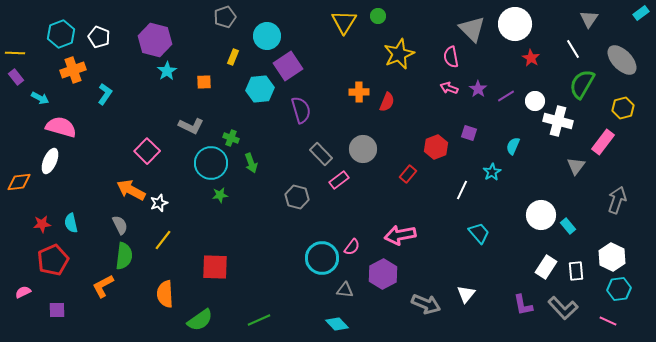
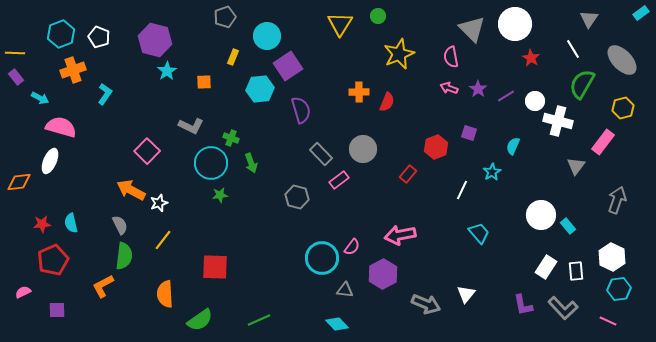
yellow triangle at (344, 22): moved 4 px left, 2 px down
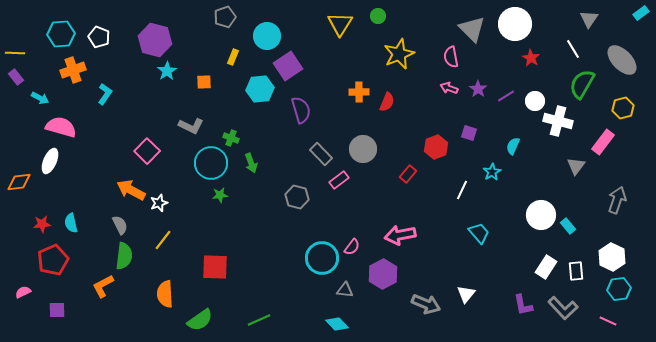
cyan hexagon at (61, 34): rotated 16 degrees clockwise
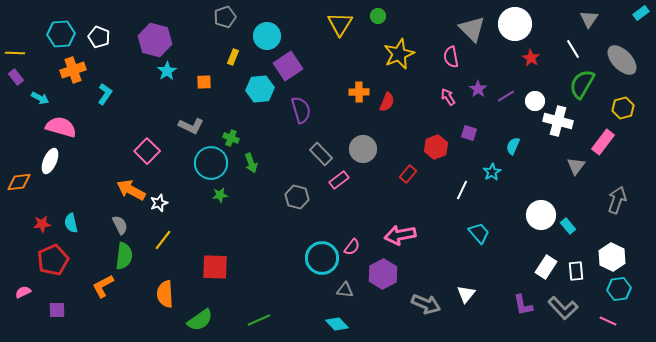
pink arrow at (449, 88): moved 1 px left, 9 px down; rotated 36 degrees clockwise
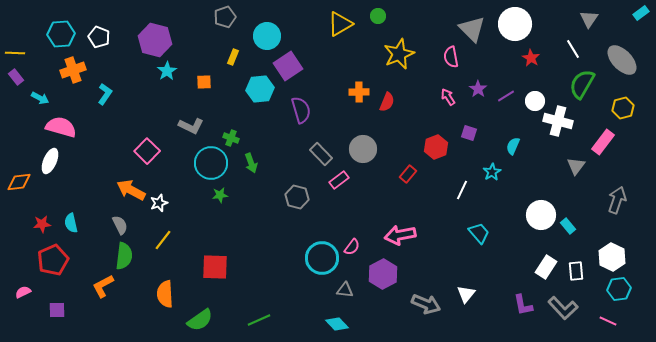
yellow triangle at (340, 24): rotated 28 degrees clockwise
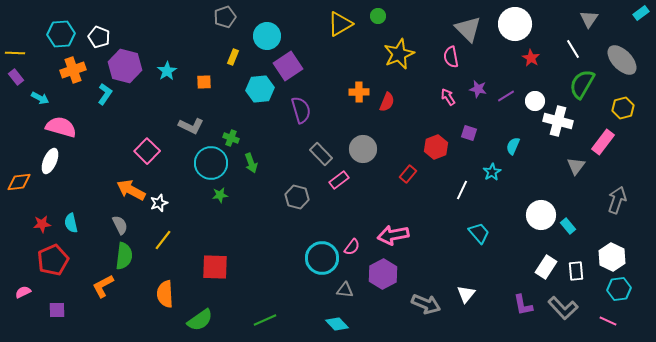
gray triangle at (472, 29): moved 4 px left
purple hexagon at (155, 40): moved 30 px left, 26 px down
purple star at (478, 89): rotated 24 degrees counterclockwise
pink arrow at (400, 235): moved 7 px left
green line at (259, 320): moved 6 px right
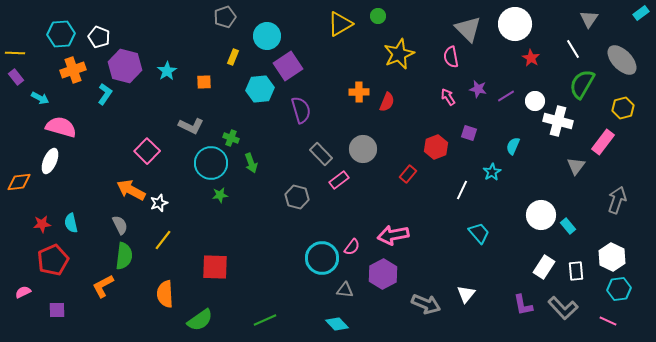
white rectangle at (546, 267): moved 2 px left
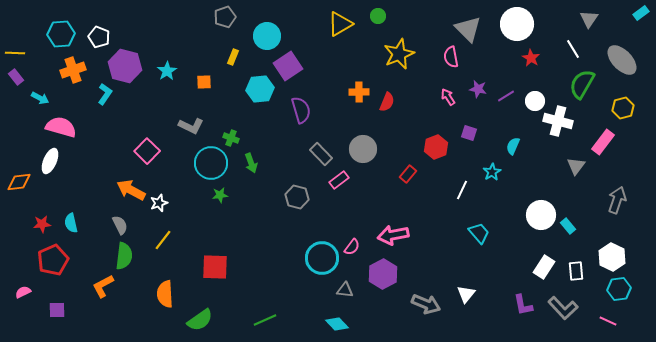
white circle at (515, 24): moved 2 px right
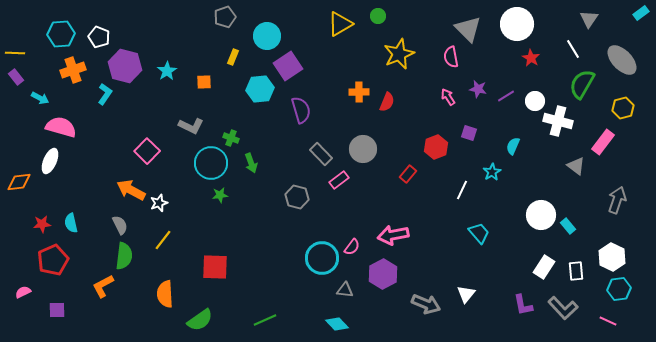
gray triangle at (576, 166): rotated 30 degrees counterclockwise
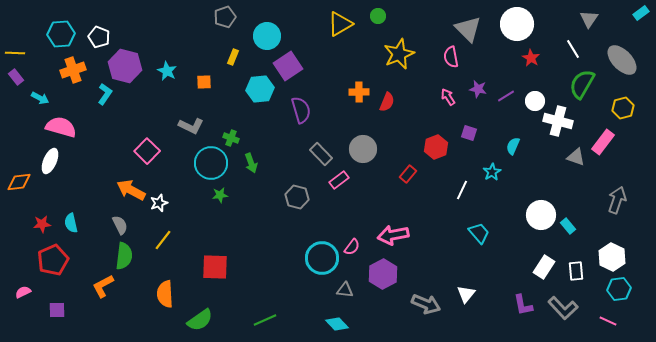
cyan star at (167, 71): rotated 12 degrees counterclockwise
gray triangle at (576, 166): moved 9 px up; rotated 18 degrees counterclockwise
